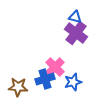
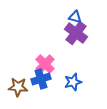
pink cross: moved 10 px left, 3 px up
blue cross: moved 4 px left
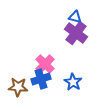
blue star: rotated 24 degrees counterclockwise
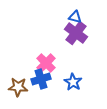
pink cross: moved 1 px right, 1 px up
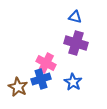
purple cross: moved 10 px down; rotated 20 degrees counterclockwise
pink cross: rotated 18 degrees counterclockwise
brown star: rotated 24 degrees clockwise
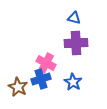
blue triangle: moved 1 px left, 1 px down
purple cross: rotated 20 degrees counterclockwise
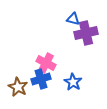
blue triangle: moved 1 px left, 1 px down
purple cross: moved 10 px right, 10 px up; rotated 10 degrees counterclockwise
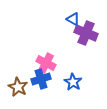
blue triangle: rotated 16 degrees clockwise
purple cross: rotated 35 degrees clockwise
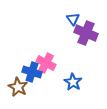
blue triangle: rotated 24 degrees clockwise
blue cross: moved 9 px left, 7 px up; rotated 36 degrees clockwise
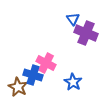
blue cross: moved 1 px right, 3 px down
